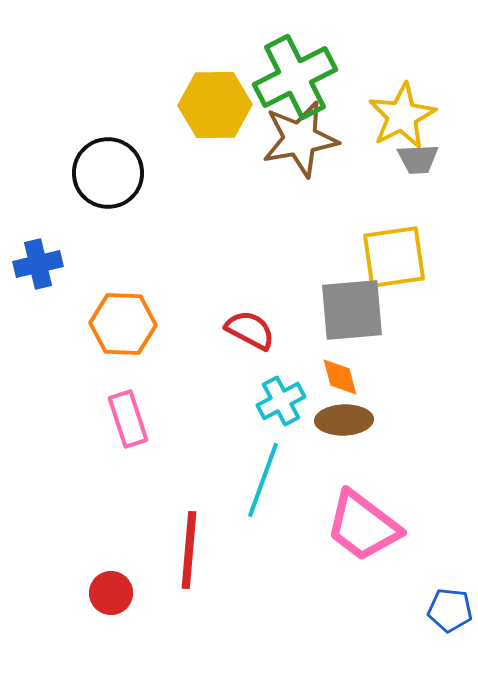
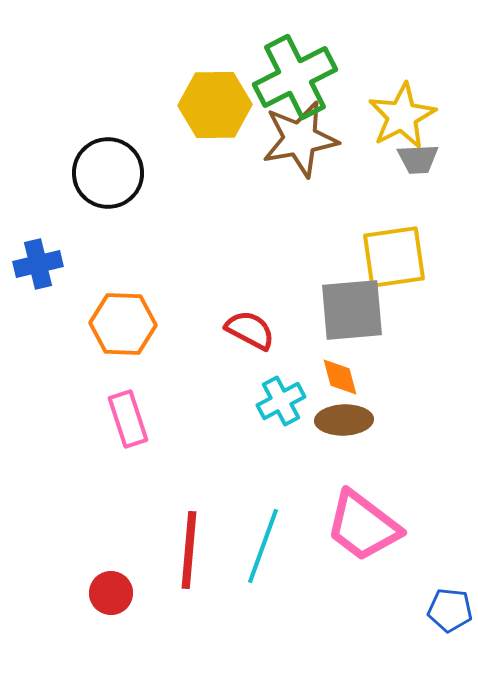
cyan line: moved 66 px down
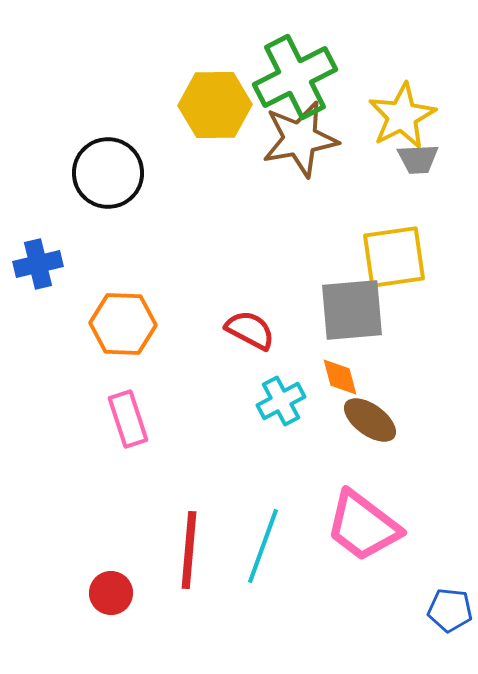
brown ellipse: moved 26 px right; rotated 38 degrees clockwise
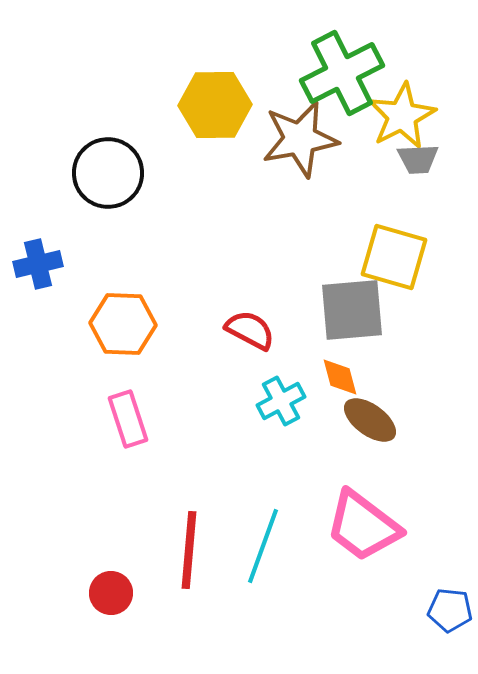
green cross: moved 47 px right, 4 px up
yellow square: rotated 24 degrees clockwise
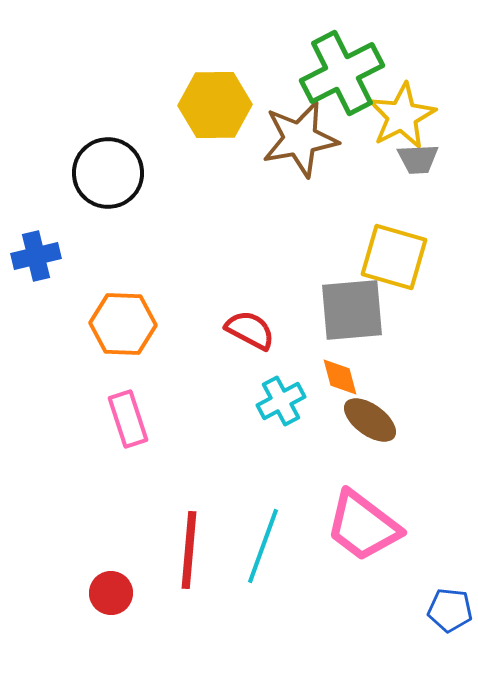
blue cross: moved 2 px left, 8 px up
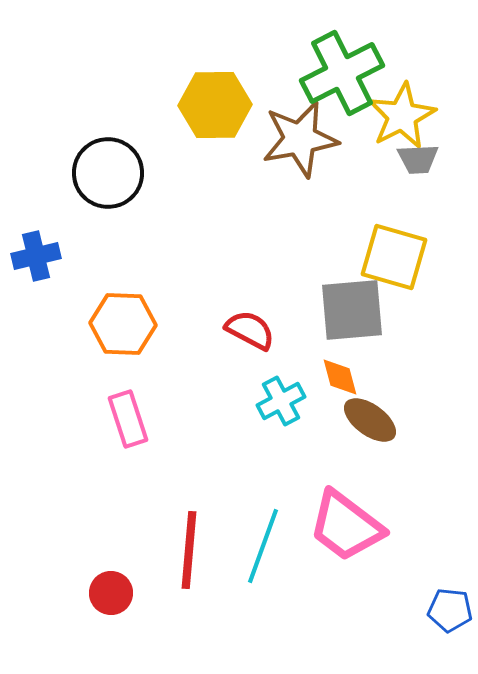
pink trapezoid: moved 17 px left
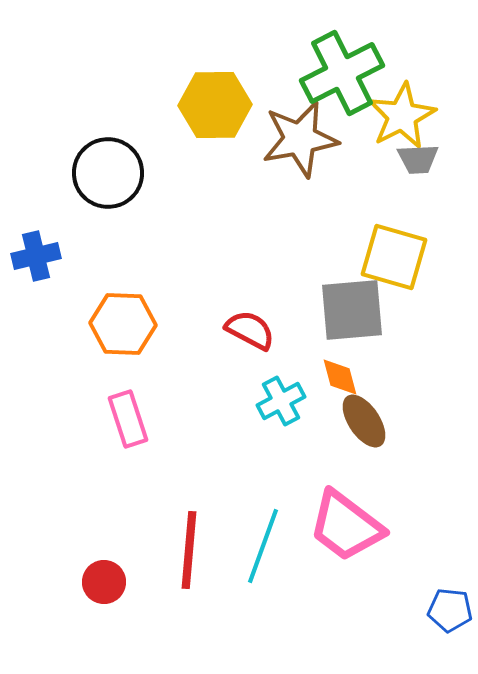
brown ellipse: moved 6 px left, 1 px down; rotated 20 degrees clockwise
red circle: moved 7 px left, 11 px up
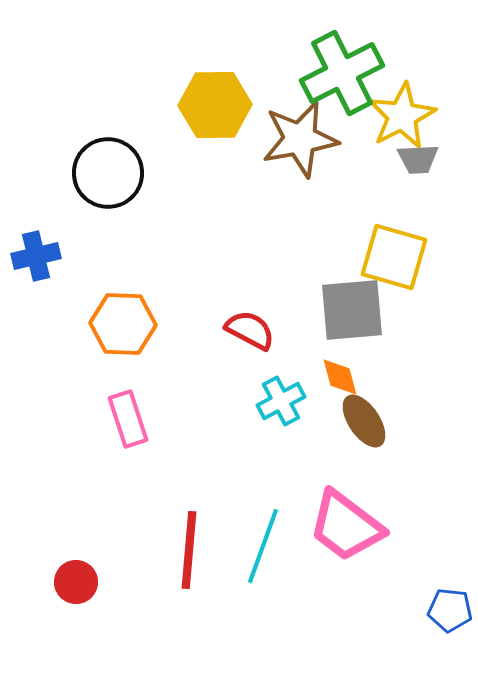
red circle: moved 28 px left
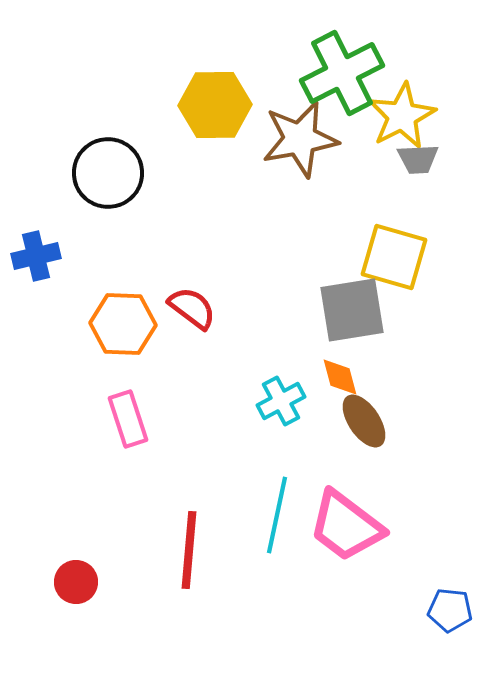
gray square: rotated 4 degrees counterclockwise
red semicircle: moved 58 px left, 22 px up; rotated 9 degrees clockwise
cyan line: moved 14 px right, 31 px up; rotated 8 degrees counterclockwise
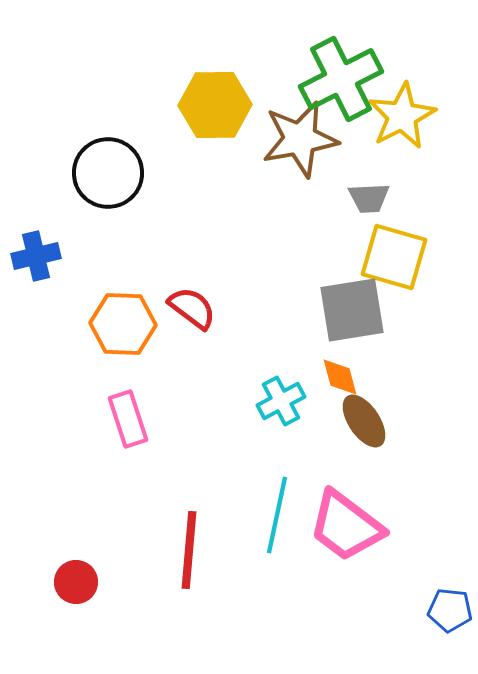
green cross: moved 1 px left, 6 px down
gray trapezoid: moved 49 px left, 39 px down
